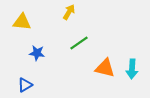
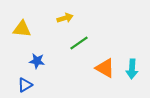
yellow arrow: moved 4 px left, 6 px down; rotated 42 degrees clockwise
yellow triangle: moved 7 px down
blue star: moved 8 px down
orange triangle: rotated 15 degrees clockwise
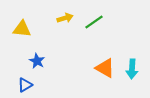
green line: moved 15 px right, 21 px up
blue star: rotated 21 degrees clockwise
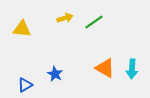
blue star: moved 18 px right, 13 px down
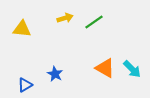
cyan arrow: rotated 48 degrees counterclockwise
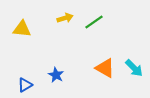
cyan arrow: moved 2 px right, 1 px up
blue star: moved 1 px right, 1 px down
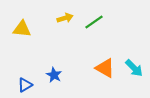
blue star: moved 2 px left
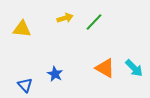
green line: rotated 12 degrees counterclockwise
blue star: moved 1 px right, 1 px up
blue triangle: rotated 42 degrees counterclockwise
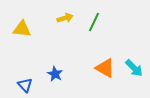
green line: rotated 18 degrees counterclockwise
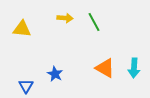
yellow arrow: rotated 21 degrees clockwise
green line: rotated 54 degrees counterclockwise
cyan arrow: rotated 48 degrees clockwise
blue triangle: moved 1 px right, 1 px down; rotated 14 degrees clockwise
